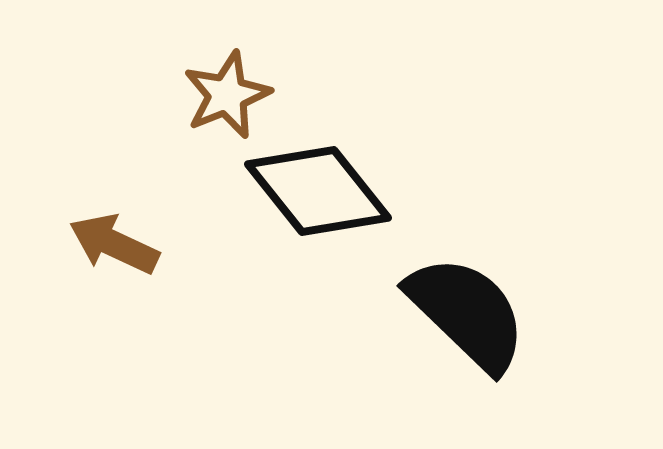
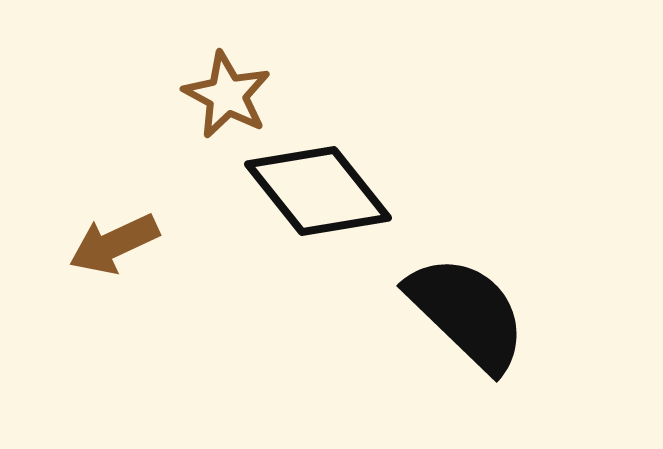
brown star: rotated 22 degrees counterclockwise
brown arrow: rotated 50 degrees counterclockwise
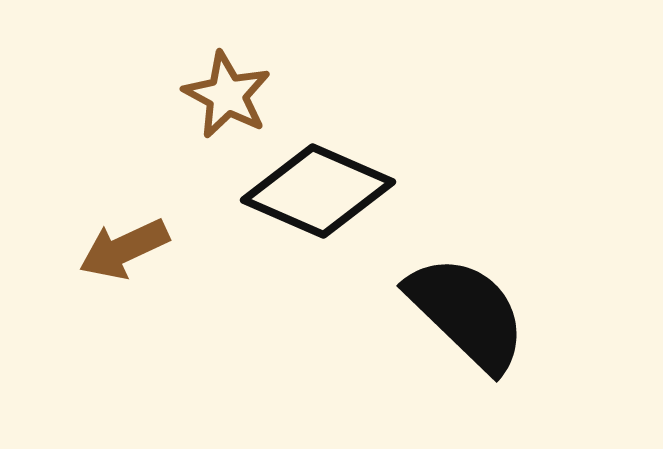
black diamond: rotated 28 degrees counterclockwise
brown arrow: moved 10 px right, 5 px down
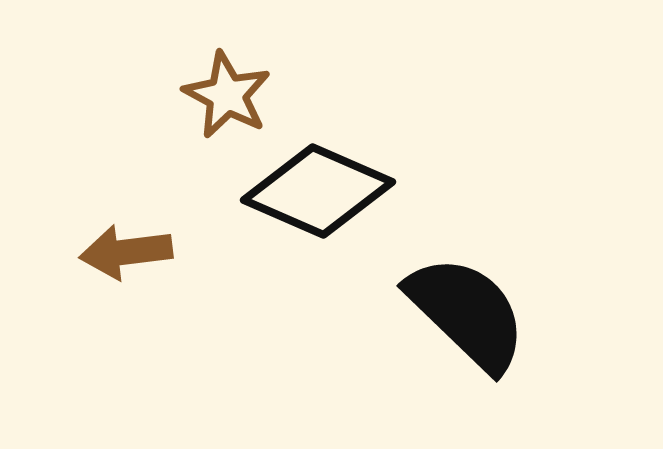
brown arrow: moved 2 px right, 3 px down; rotated 18 degrees clockwise
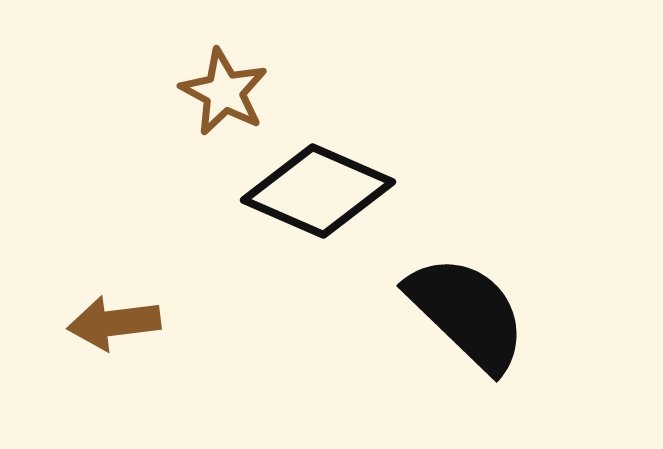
brown star: moved 3 px left, 3 px up
brown arrow: moved 12 px left, 71 px down
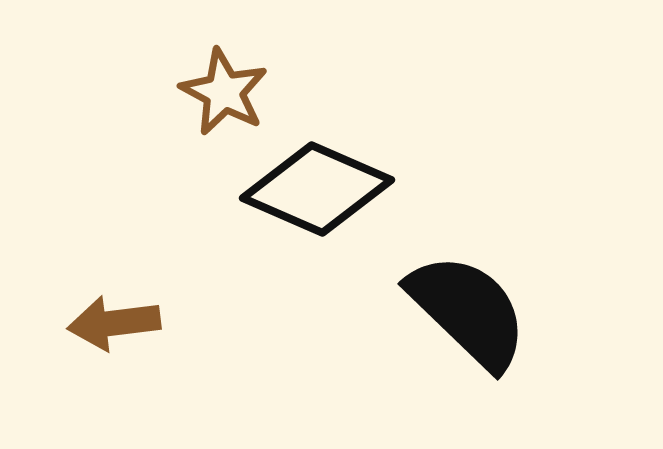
black diamond: moved 1 px left, 2 px up
black semicircle: moved 1 px right, 2 px up
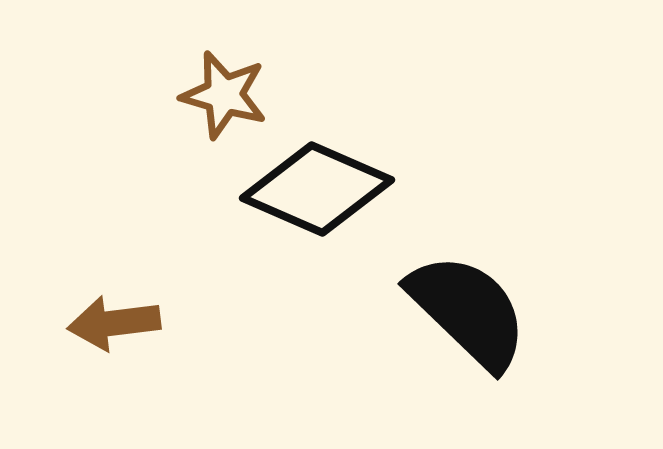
brown star: moved 3 px down; rotated 12 degrees counterclockwise
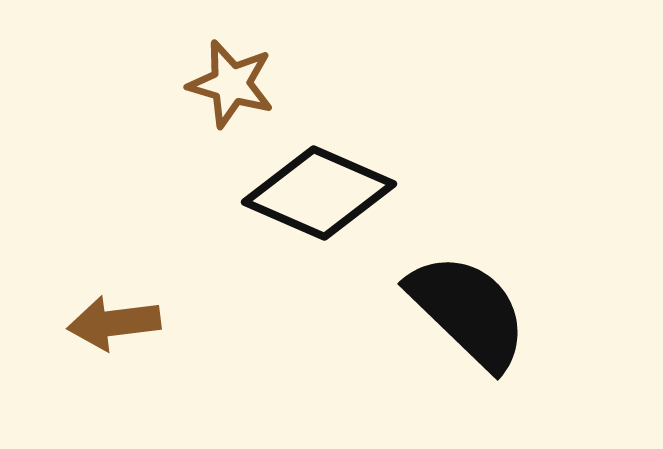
brown star: moved 7 px right, 11 px up
black diamond: moved 2 px right, 4 px down
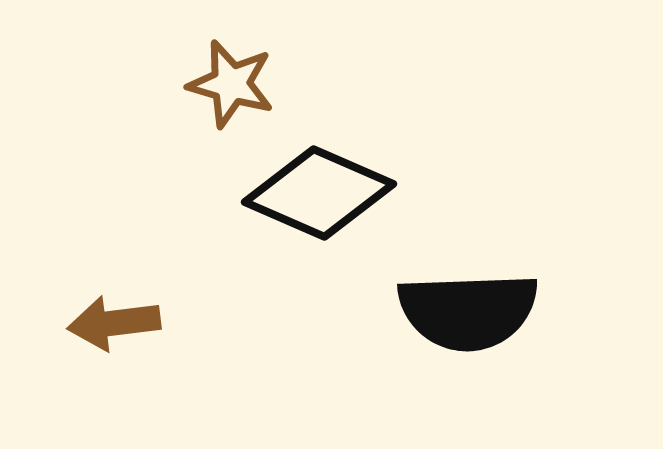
black semicircle: rotated 134 degrees clockwise
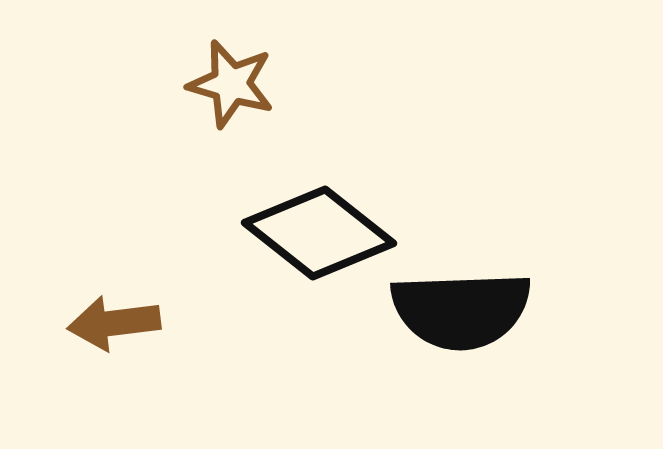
black diamond: moved 40 px down; rotated 15 degrees clockwise
black semicircle: moved 7 px left, 1 px up
